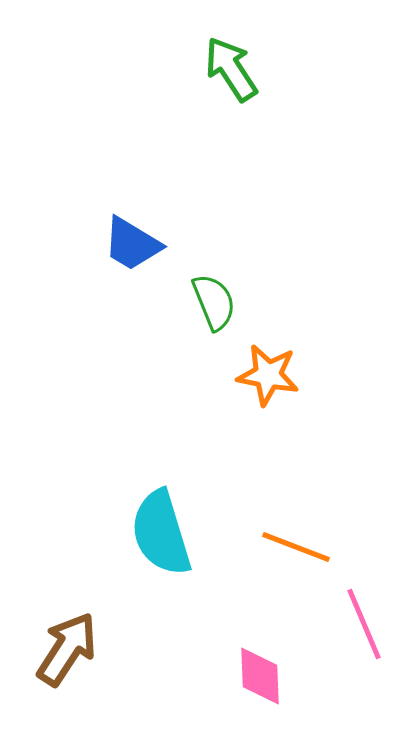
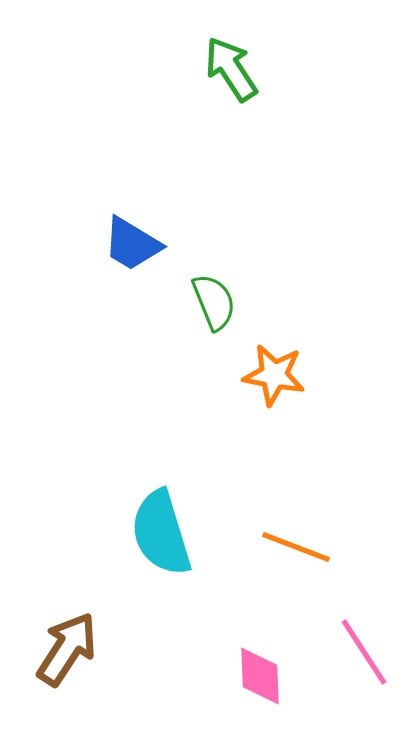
orange star: moved 6 px right
pink line: moved 28 px down; rotated 10 degrees counterclockwise
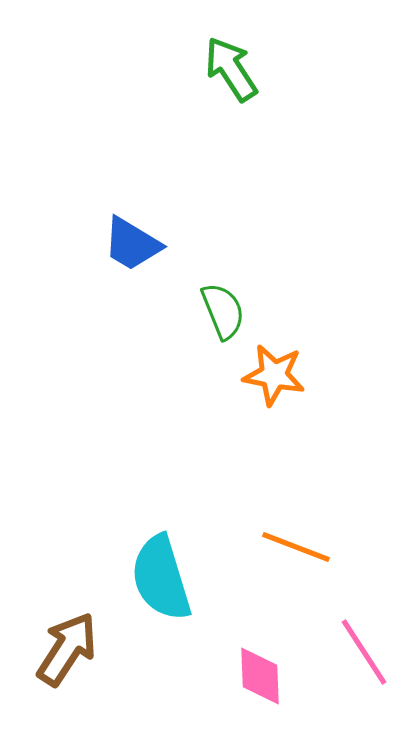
green semicircle: moved 9 px right, 9 px down
cyan semicircle: moved 45 px down
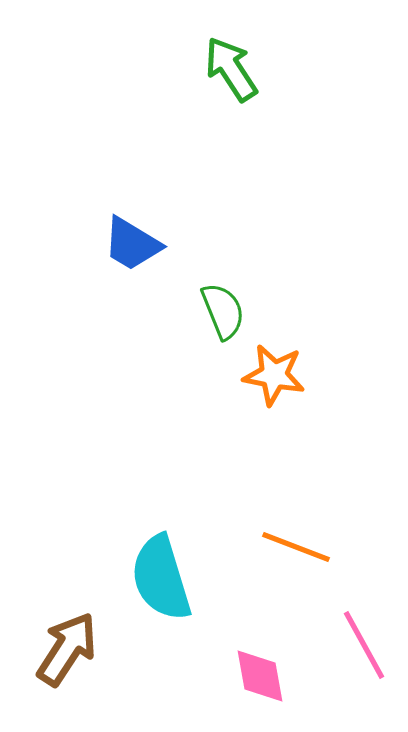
pink line: moved 7 px up; rotated 4 degrees clockwise
pink diamond: rotated 8 degrees counterclockwise
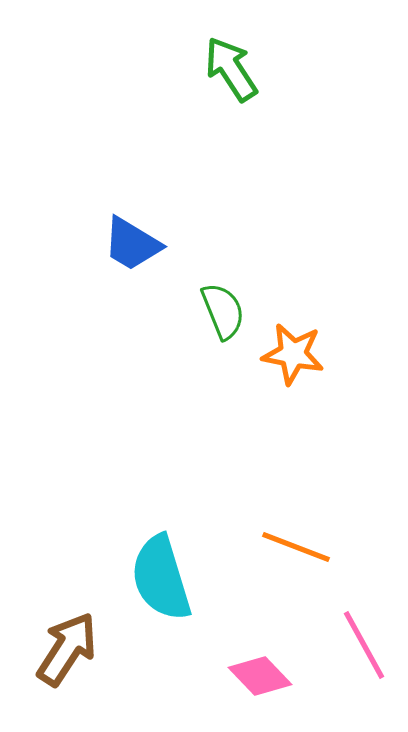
orange star: moved 19 px right, 21 px up
pink diamond: rotated 34 degrees counterclockwise
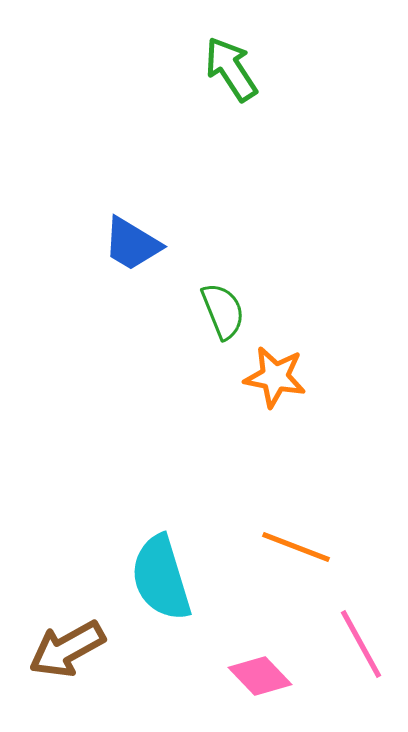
orange star: moved 18 px left, 23 px down
pink line: moved 3 px left, 1 px up
brown arrow: rotated 152 degrees counterclockwise
